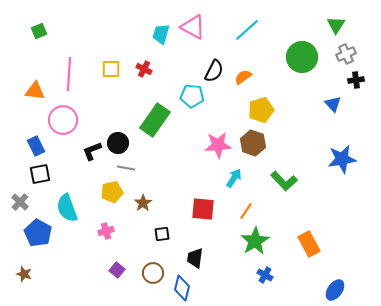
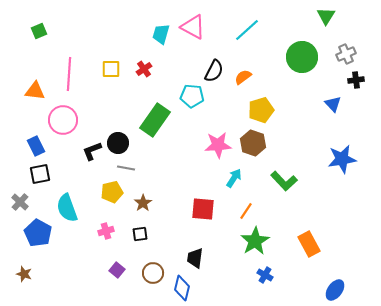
green triangle at (336, 25): moved 10 px left, 9 px up
red cross at (144, 69): rotated 28 degrees clockwise
black square at (162, 234): moved 22 px left
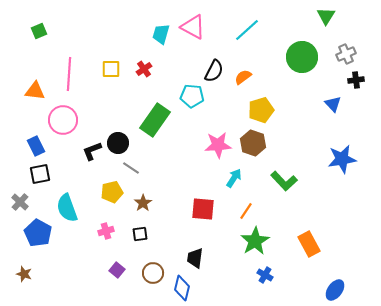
gray line at (126, 168): moved 5 px right; rotated 24 degrees clockwise
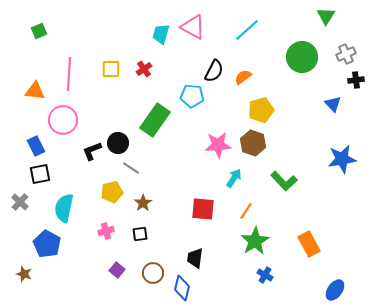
cyan semicircle at (67, 208): moved 3 px left; rotated 32 degrees clockwise
blue pentagon at (38, 233): moved 9 px right, 11 px down
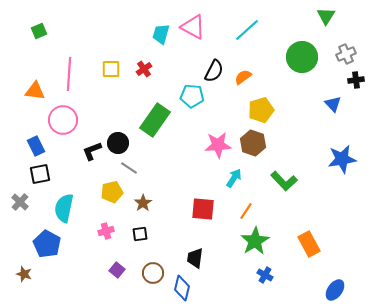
gray line at (131, 168): moved 2 px left
